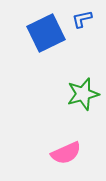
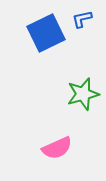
pink semicircle: moved 9 px left, 5 px up
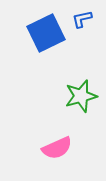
green star: moved 2 px left, 2 px down
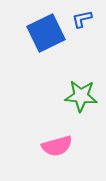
green star: rotated 20 degrees clockwise
pink semicircle: moved 2 px up; rotated 8 degrees clockwise
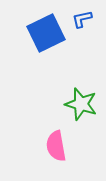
green star: moved 8 px down; rotated 12 degrees clockwise
pink semicircle: moved 1 px left; rotated 96 degrees clockwise
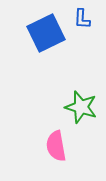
blue L-shape: rotated 75 degrees counterclockwise
green star: moved 3 px down
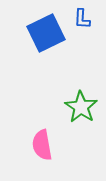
green star: rotated 16 degrees clockwise
pink semicircle: moved 14 px left, 1 px up
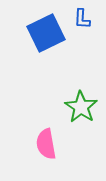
pink semicircle: moved 4 px right, 1 px up
